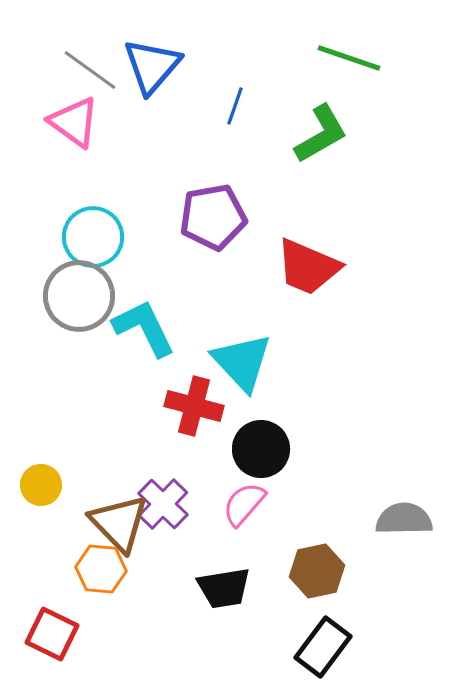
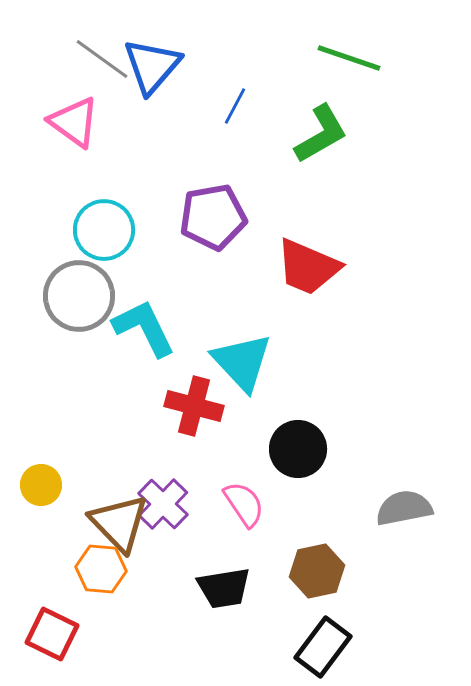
gray line: moved 12 px right, 11 px up
blue line: rotated 9 degrees clockwise
cyan circle: moved 11 px right, 7 px up
black circle: moved 37 px right
pink semicircle: rotated 105 degrees clockwise
gray semicircle: moved 11 px up; rotated 10 degrees counterclockwise
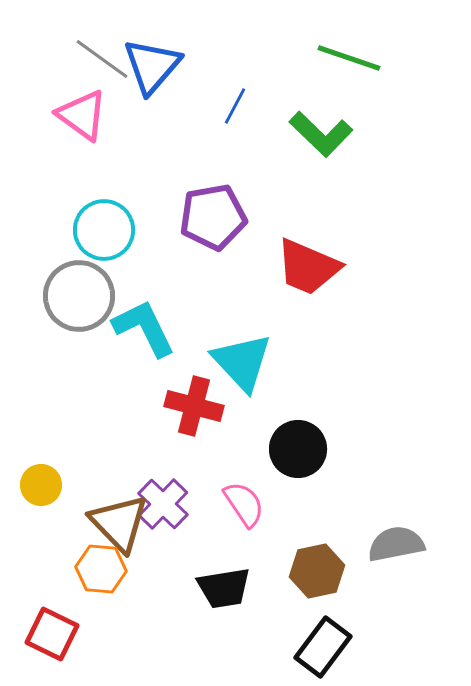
pink triangle: moved 8 px right, 7 px up
green L-shape: rotated 74 degrees clockwise
gray semicircle: moved 8 px left, 36 px down
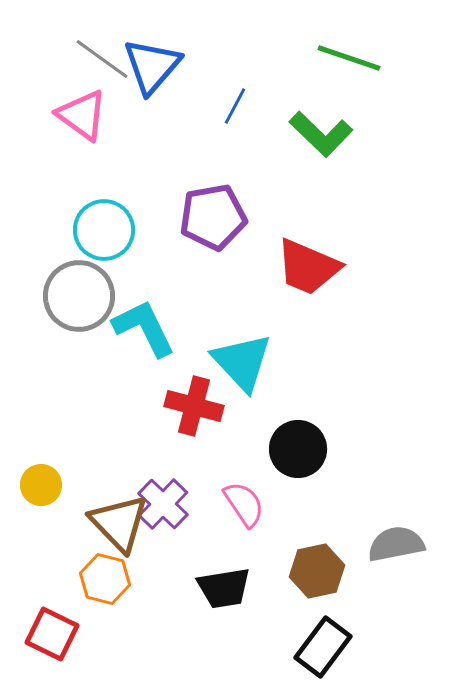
orange hexagon: moved 4 px right, 10 px down; rotated 9 degrees clockwise
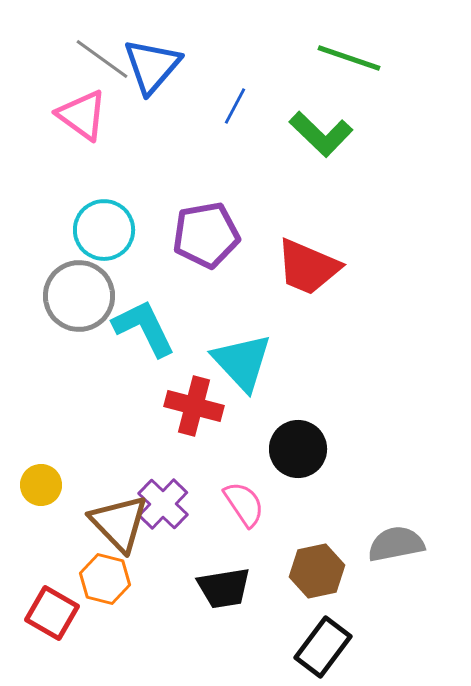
purple pentagon: moved 7 px left, 18 px down
red square: moved 21 px up; rotated 4 degrees clockwise
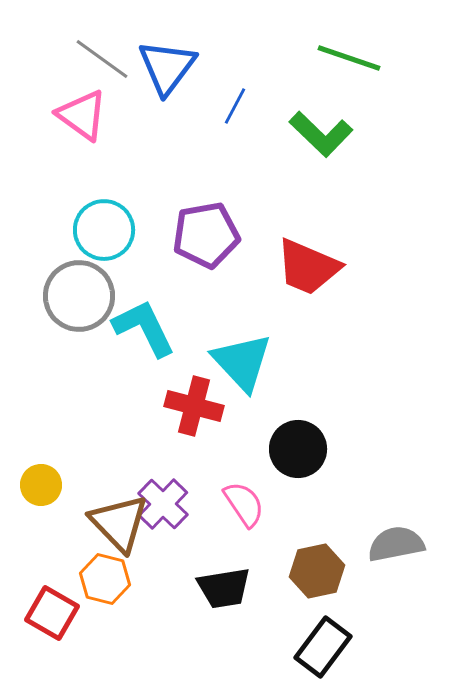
blue triangle: moved 15 px right, 1 px down; rotated 4 degrees counterclockwise
